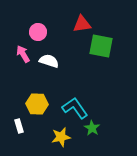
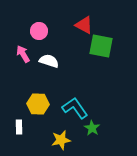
red triangle: moved 2 px right, 1 px down; rotated 36 degrees clockwise
pink circle: moved 1 px right, 1 px up
yellow hexagon: moved 1 px right
white rectangle: moved 1 px down; rotated 16 degrees clockwise
yellow star: moved 3 px down
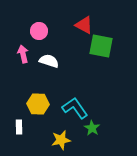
pink arrow: rotated 18 degrees clockwise
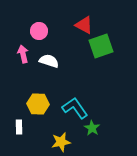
green square: rotated 30 degrees counterclockwise
yellow star: moved 2 px down
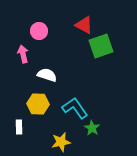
white semicircle: moved 2 px left, 14 px down
